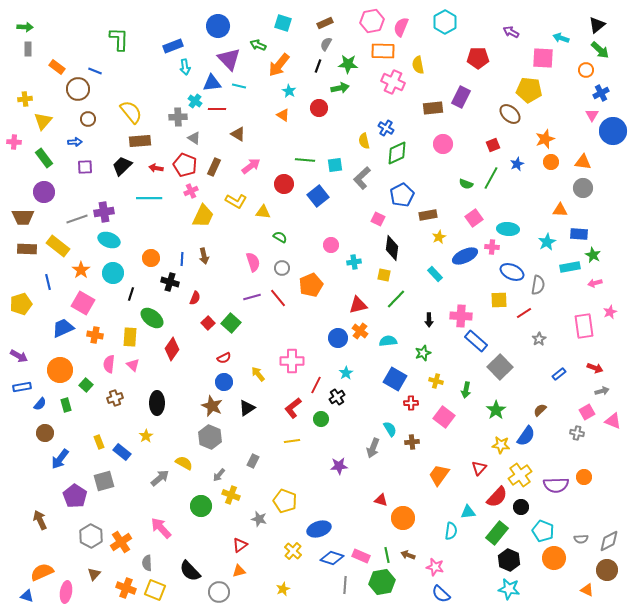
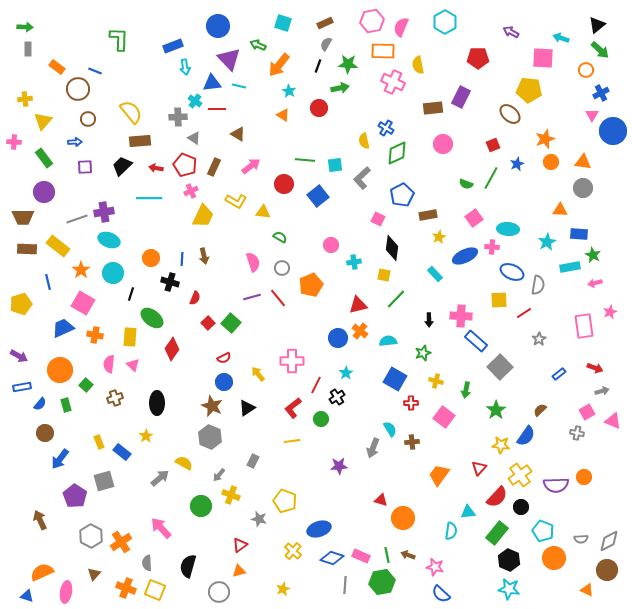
black semicircle at (190, 571): moved 2 px left, 5 px up; rotated 60 degrees clockwise
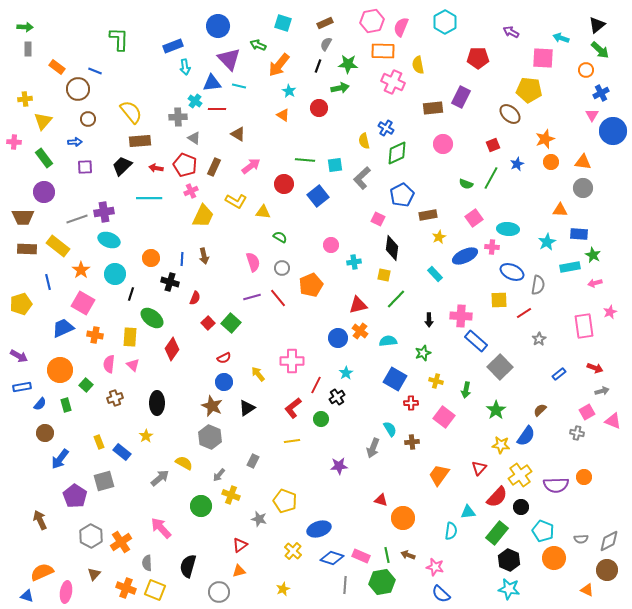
cyan circle at (113, 273): moved 2 px right, 1 px down
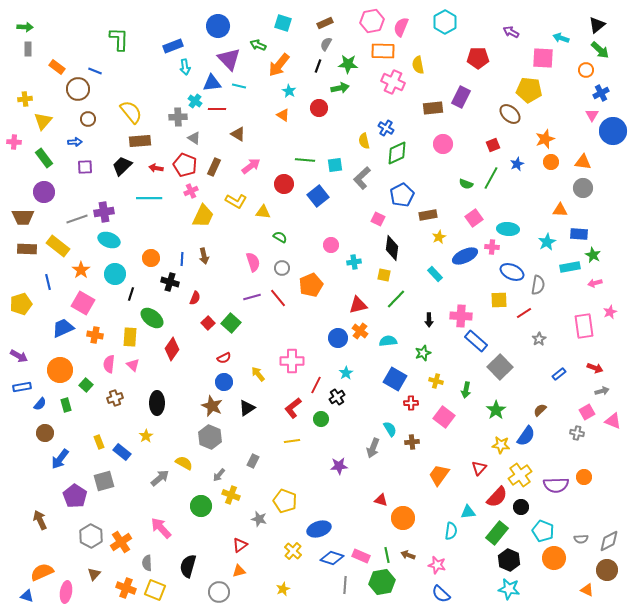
pink star at (435, 567): moved 2 px right, 2 px up
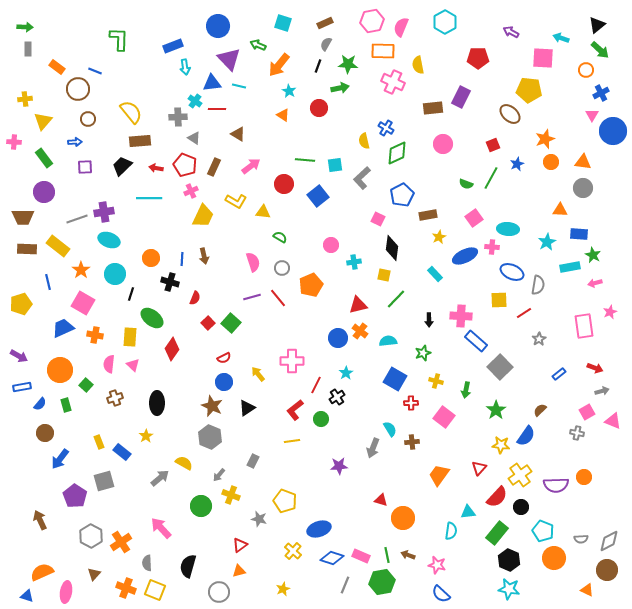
red L-shape at (293, 408): moved 2 px right, 2 px down
gray line at (345, 585): rotated 18 degrees clockwise
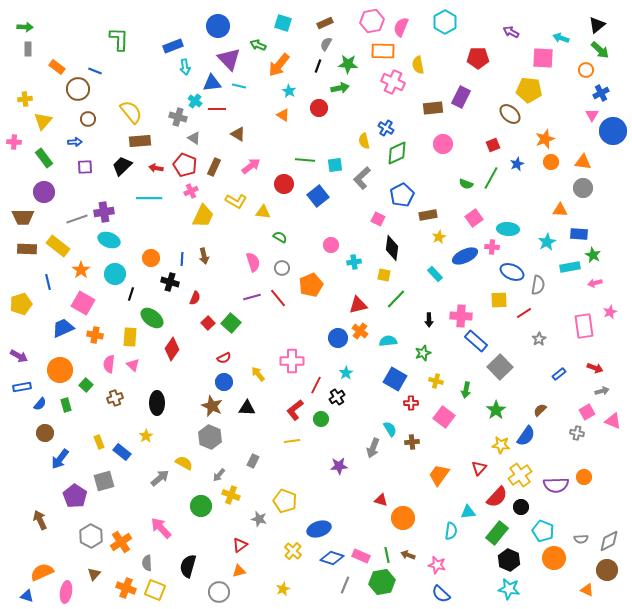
gray cross at (178, 117): rotated 18 degrees clockwise
black triangle at (247, 408): rotated 36 degrees clockwise
